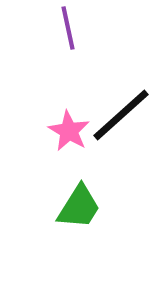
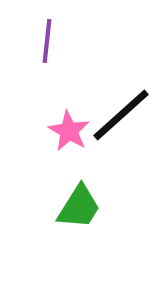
purple line: moved 21 px left, 13 px down; rotated 18 degrees clockwise
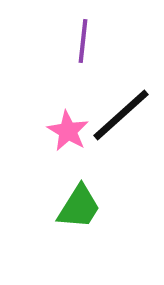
purple line: moved 36 px right
pink star: moved 1 px left
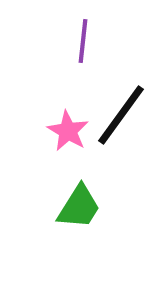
black line: rotated 12 degrees counterclockwise
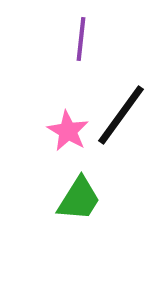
purple line: moved 2 px left, 2 px up
green trapezoid: moved 8 px up
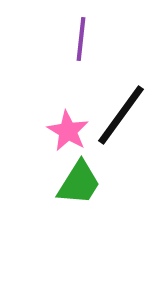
green trapezoid: moved 16 px up
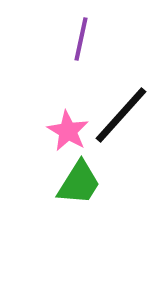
purple line: rotated 6 degrees clockwise
black line: rotated 6 degrees clockwise
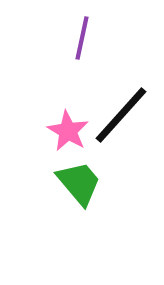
purple line: moved 1 px right, 1 px up
green trapezoid: rotated 72 degrees counterclockwise
